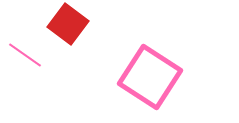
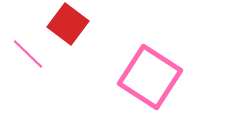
pink line: moved 3 px right, 1 px up; rotated 9 degrees clockwise
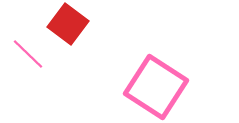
pink square: moved 6 px right, 10 px down
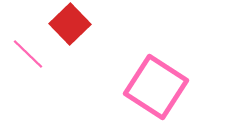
red square: moved 2 px right; rotated 9 degrees clockwise
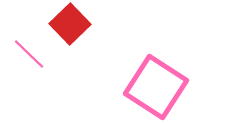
pink line: moved 1 px right
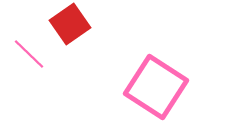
red square: rotated 9 degrees clockwise
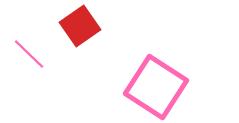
red square: moved 10 px right, 2 px down
